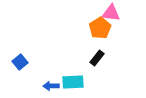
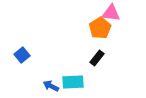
blue square: moved 2 px right, 7 px up
blue arrow: rotated 28 degrees clockwise
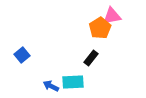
pink triangle: moved 1 px right, 3 px down; rotated 18 degrees counterclockwise
black rectangle: moved 6 px left
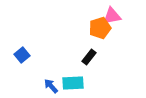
orange pentagon: rotated 15 degrees clockwise
black rectangle: moved 2 px left, 1 px up
cyan rectangle: moved 1 px down
blue arrow: rotated 21 degrees clockwise
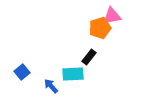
blue square: moved 17 px down
cyan rectangle: moved 9 px up
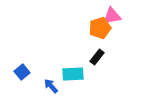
black rectangle: moved 8 px right
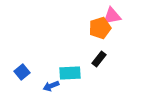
black rectangle: moved 2 px right, 2 px down
cyan rectangle: moved 3 px left, 1 px up
blue arrow: rotated 70 degrees counterclockwise
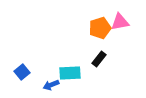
pink triangle: moved 8 px right, 6 px down
blue arrow: moved 1 px up
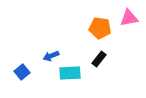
pink triangle: moved 9 px right, 4 px up
orange pentagon: rotated 25 degrees clockwise
blue arrow: moved 29 px up
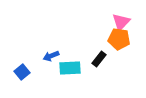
pink triangle: moved 8 px left, 4 px down; rotated 36 degrees counterclockwise
orange pentagon: moved 19 px right, 11 px down
cyan rectangle: moved 5 px up
